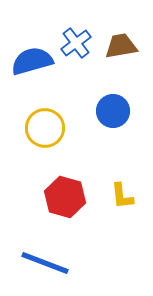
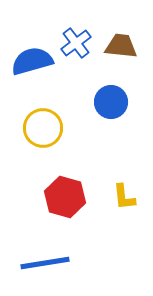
brown trapezoid: rotated 16 degrees clockwise
blue circle: moved 2 px left, 9 px up
yellow circle: moved 2 px left
yellow L-shape: moved 2 px right, 1 px down
blue line: rotated 30 degrees counterclockwise
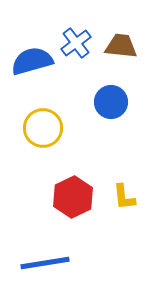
red hexagon: moved 8 px right; rotated 18 degrees clockwise
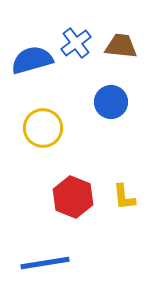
blue semicircle: moved 1 px up
red hexagon: rotated 12 degrees counterclockwise
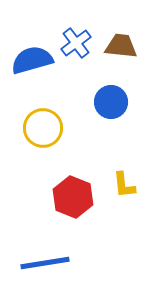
yellow L-shape: moved 12 px up
